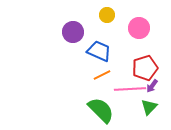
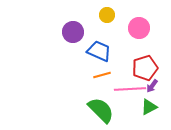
orange line: rotated 12 degrees clockwise
green triangle: rotated 18 degrees clockwise
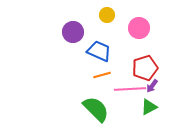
green semicircle: moved 5 px left, 1 px up
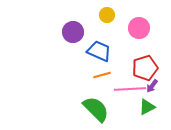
green triangle: moved 2 px left
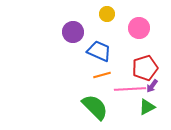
yellow circle: moved 1 px up
green semicircle: moved 1 px left, 2 px up
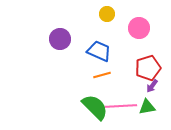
purple circle: moved 13 px left, 7 px down
red pentagon: moved 3 px right
pink line: moved 9 px left, 17 px down
green triangle: rotated 18 degrees clockwise
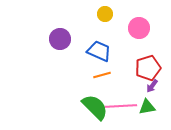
yellow circle: moved 2 px left
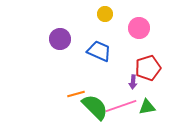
orange line: moved 26 px left, 19 px down
purple arrow: moved 19 px left, 4 px up; rotated 32 degrees counterclockwise
pink line: rotated 16 degrees counterclockwise
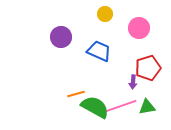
purple circle: moved 1 px right, 2 px up
green semicircle: rotated 16 degrees counterclockwise
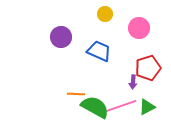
orange line: rotated 18 degrees clockwise
green triangle: rotated 18 degrees counterclockwise
